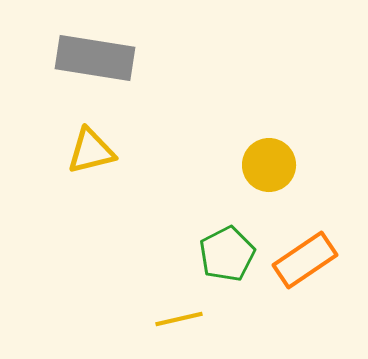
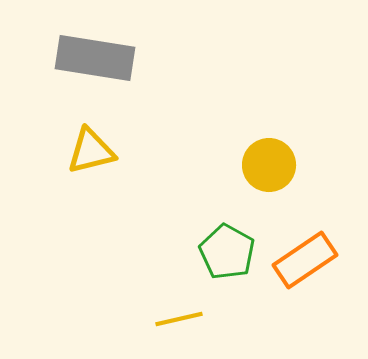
green pentagon: moved 2 px up; rotated 16 degrees counterclockwise
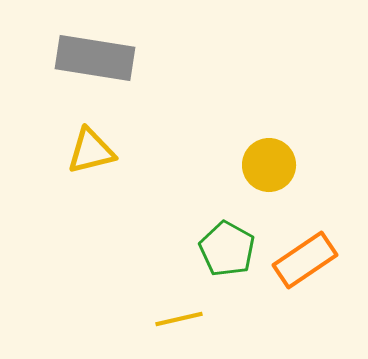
green pentagon: moved 3 px up
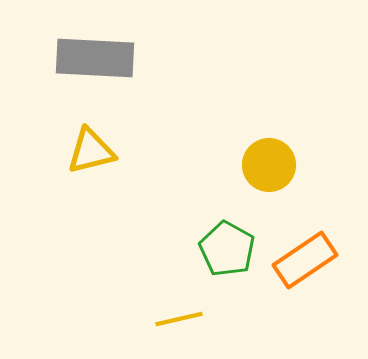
gray rectangle: rotated 6 degrees counterclockwise
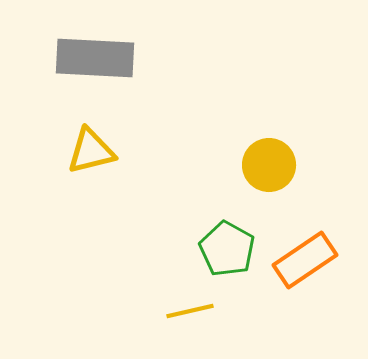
yellow line: moved 11 px right, 8 px up
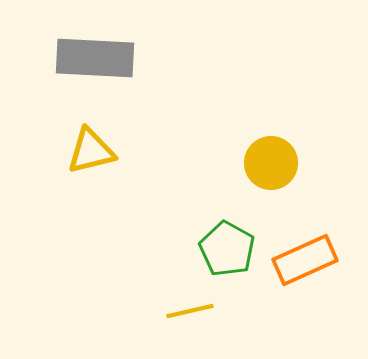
yellow circle: moved 2 px right, 2 px up
orange rectangle: rotated 10 degrees clockwise
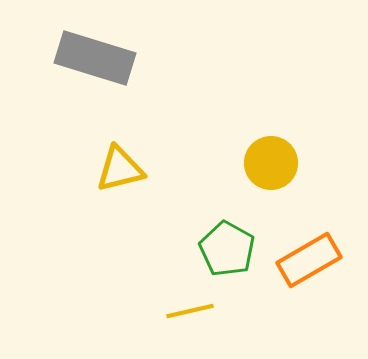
gray rectangle: rotated 14 degrees clockwise
yellow triangle: moved 29 px right, 18 px down
orange rectangle: moved 4 px right; rotated 6 degrees counterclockwise
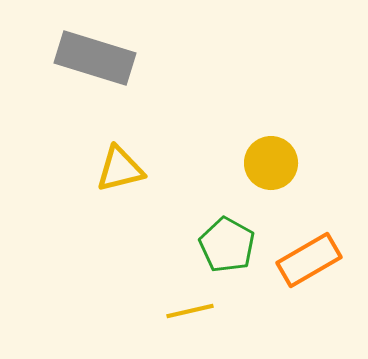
green pentagon: moved 4 px up
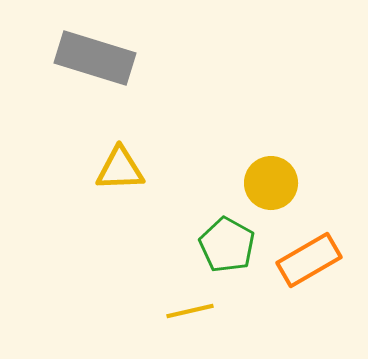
yellow circle: moved 20 px down
yellow triangle: rotated 12 degrees clockwise
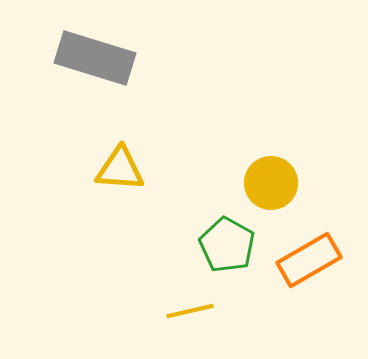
yellow triangle: rotated 6 degrees clockwise
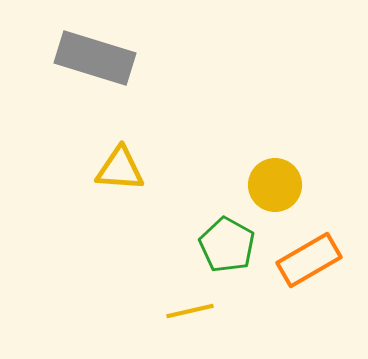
yellow circle: moved 4 px right, 2 px down
